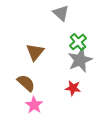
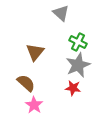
green cross: rotated 24 degrees counterclockwise
gray star: moved 2 px left, 5 px down
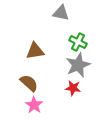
gray triangle: rotated 30 degrees counterclockwise
brown triangle: moved 1 px up; rotated 42 degrees clockwise
brown semicircle: moved 3 px right
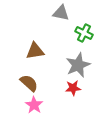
green cross: moved 6 px right, 9 px up
red star: rotated 14 degrees counterclockwise
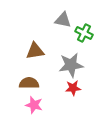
gray triangle: moved 2 px right, 7 px down
gray star: moved 7 px left; rotated 15 degrees clockwise
brown semicircle: rotated 42 degrees counterclockwise
pink star: rotated 18 degrees counterclockwise
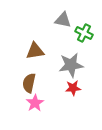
brown semicircle: rotated 78 degrees counterclockwise
pink star: moved 1 px right, 2 px up; rotated 24 degrees clockwise
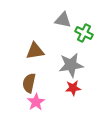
pink star: moved 1 px right, 1 px up
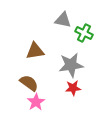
brown semicircle: rotated 114 degrees clockwise
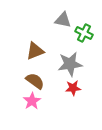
brown triangle: rotated 12 degrees counterclockwise
gray star: moved 1 px left, 1 px up
brown semicircle: moved 6 px right, 2 px up
pink star: moved 4 px left, 1 px up
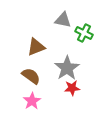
brown triangle: moved 1 px right, 4 px up
gray star: moved 3 px left, 4 px down; rotated 25 degrees counterclockwise
brown semicircle: moved 4 px left, 5 px up
red star: moved 1 px left
